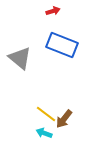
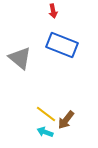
red arrow: rotated 96 degrees clockwise
brown arrow: moved 2 px right, 1 px down
cyan arrow: moved 1 px right, 1 px up
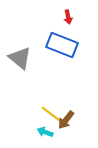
red arrow: moved 15 px right, 6 px down
yellow line: moved 5 px right
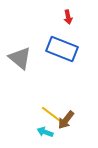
blue rectangle: moved 4 px down
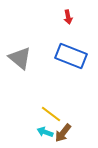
blue rectangle: moved 9 px right, 7 px down
brown arrow: moved 3 px left, 13 px down
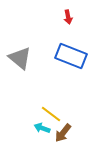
cyan arrow: moved 3 px left, 4 px up
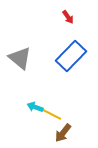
red arrow: rotated 24 degrees counterclockwise
blue rectangle: rotated 68 degrees counterclockwise
yellow line: rotated 10 degrees counterclockwise
cyan arrow: moved 7 px left, 21 px up
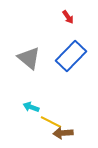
gray triangle: moved 9 px right
cyan arrow: moved 4 px left
yellow line: moved 8 px down
brown arrow: rotated 48 degrees clockwise
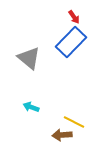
red arrow: moved 6 px right
blue rectangle: moved 14 px up
yellow line: moved 23 px right
brown arrow: moved 1 px left, 2 px down
